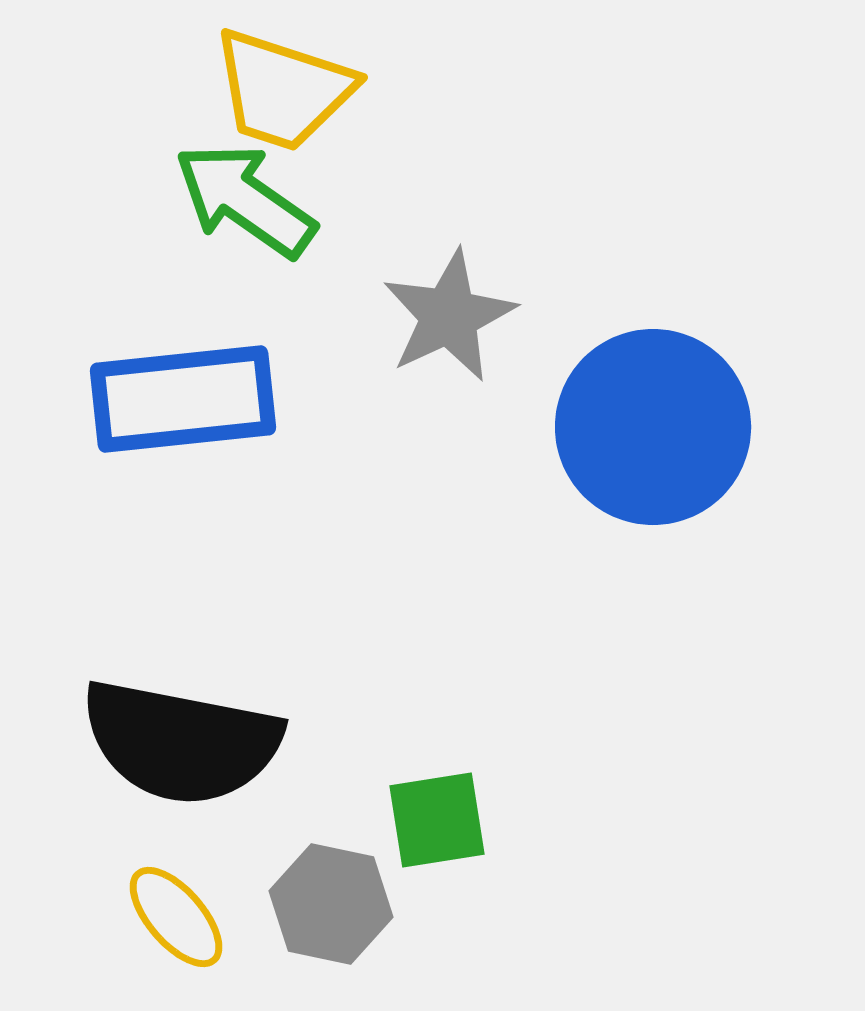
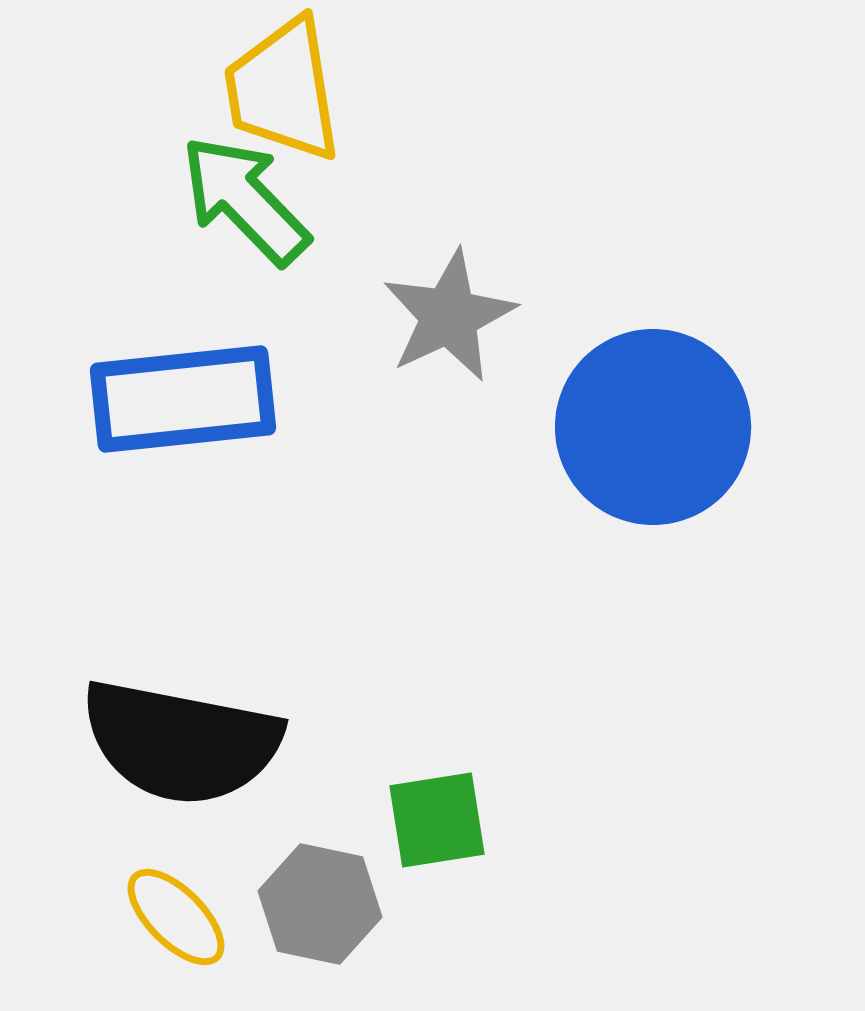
yellow trapezoid: rotated 63 degrees clockwise
green arrow: rotated 11 degrees clockwise
gray hexagon: moved 11 px left
yellow ellipse: rotated 4 degrees counterclockwise
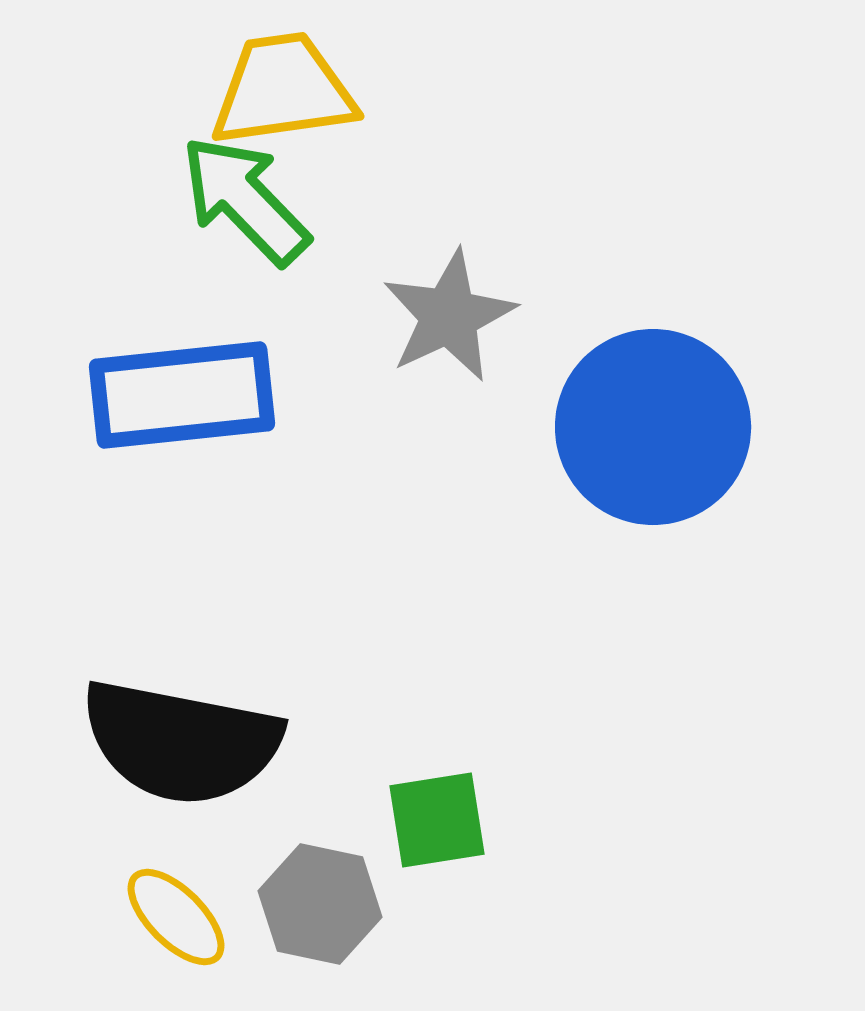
yellow trapezoid: rotated 91 degrees clockwise
blue rectangle: moved 1 px left, 4 px up
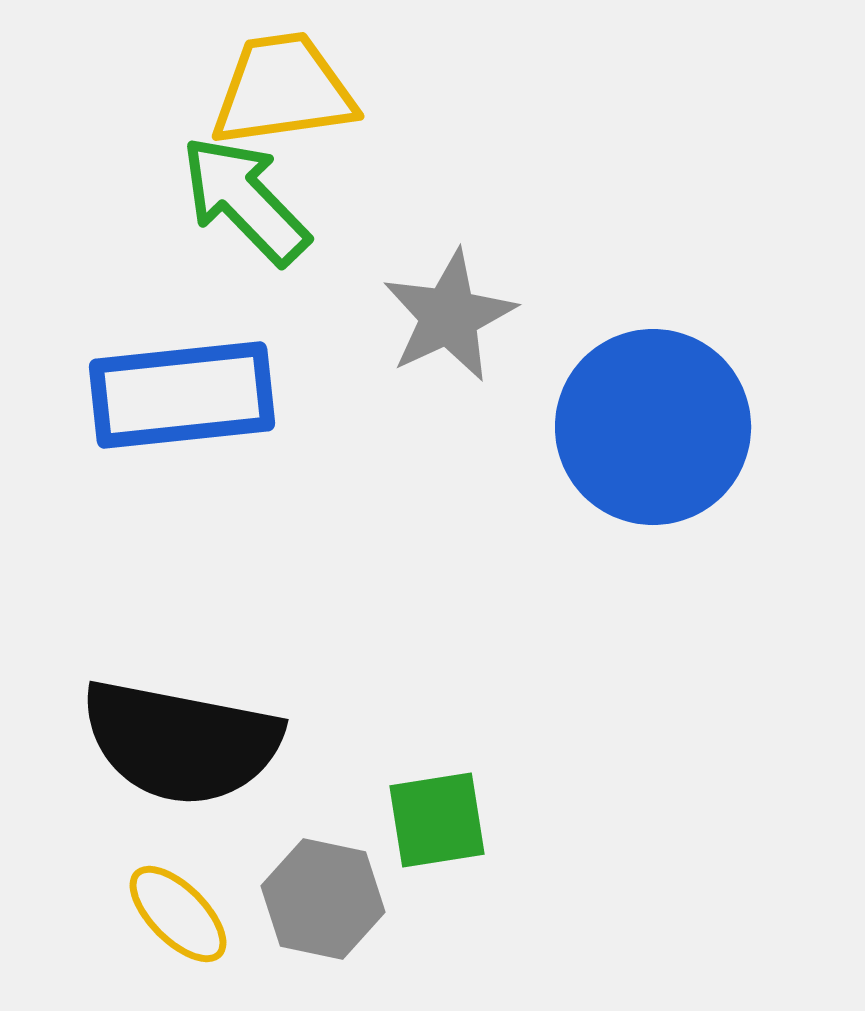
gray hexagon: moved 3 px right, 5 px up
yellow ellipse: moved 2 px right, 3 px up
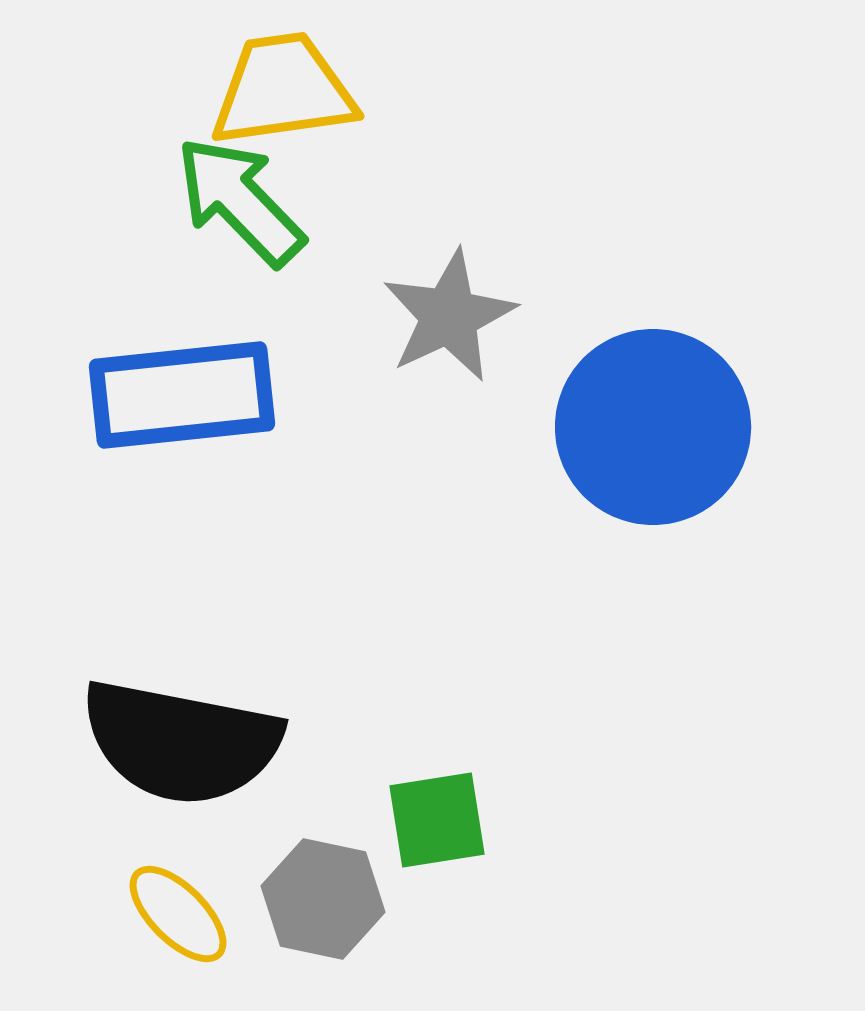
green arrow: moved 5 px left, 1 px down
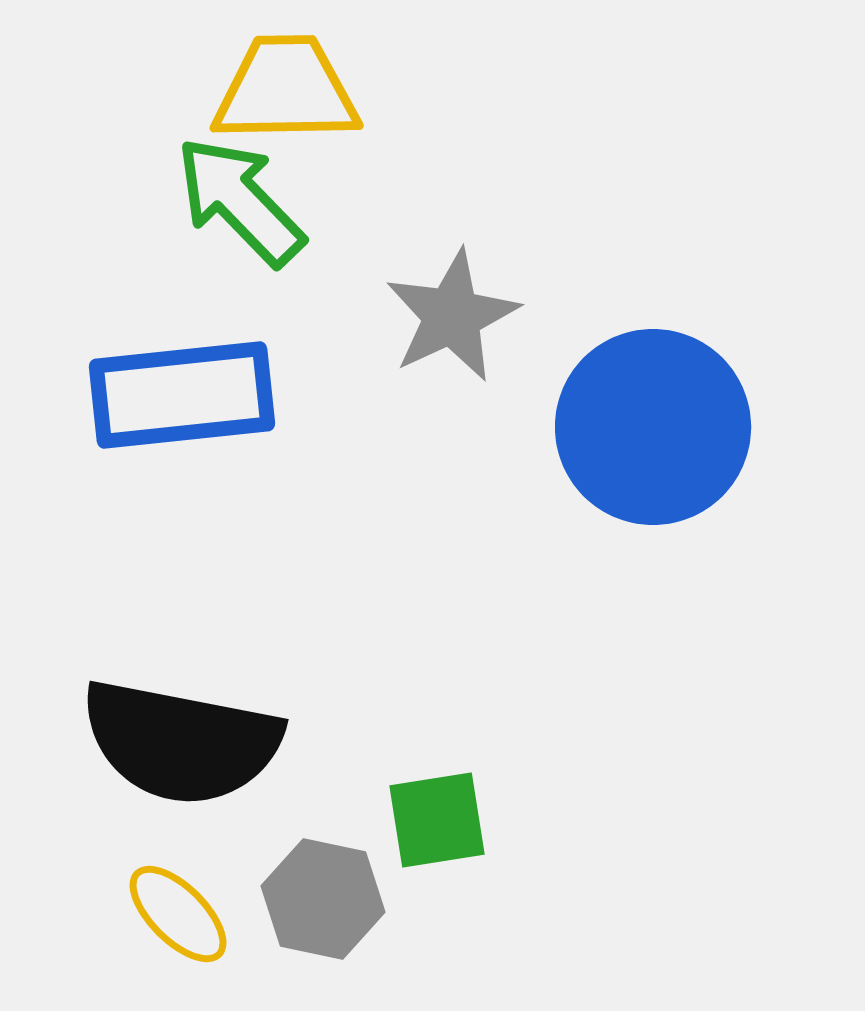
yellow trapezoid: moved 3 px right; rotated 7 degrees clockwise
gray star: moved 3 px right
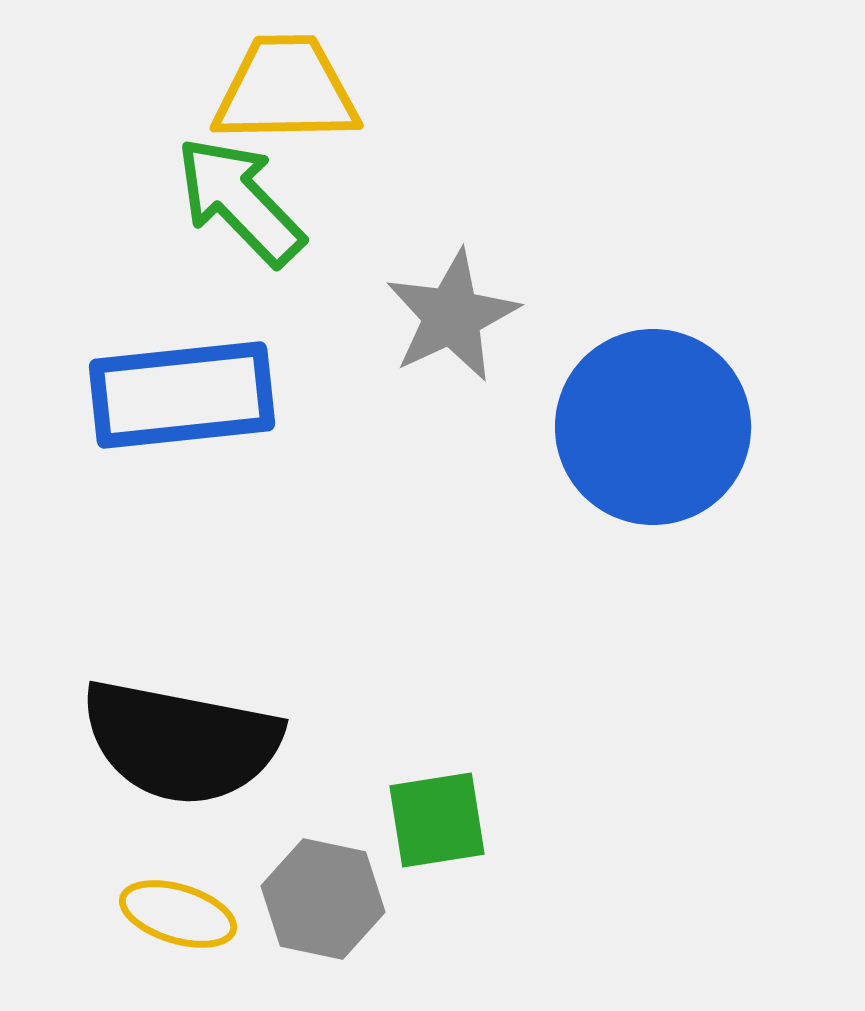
yellow ellipse: rotated 28 degrees counterclockwise
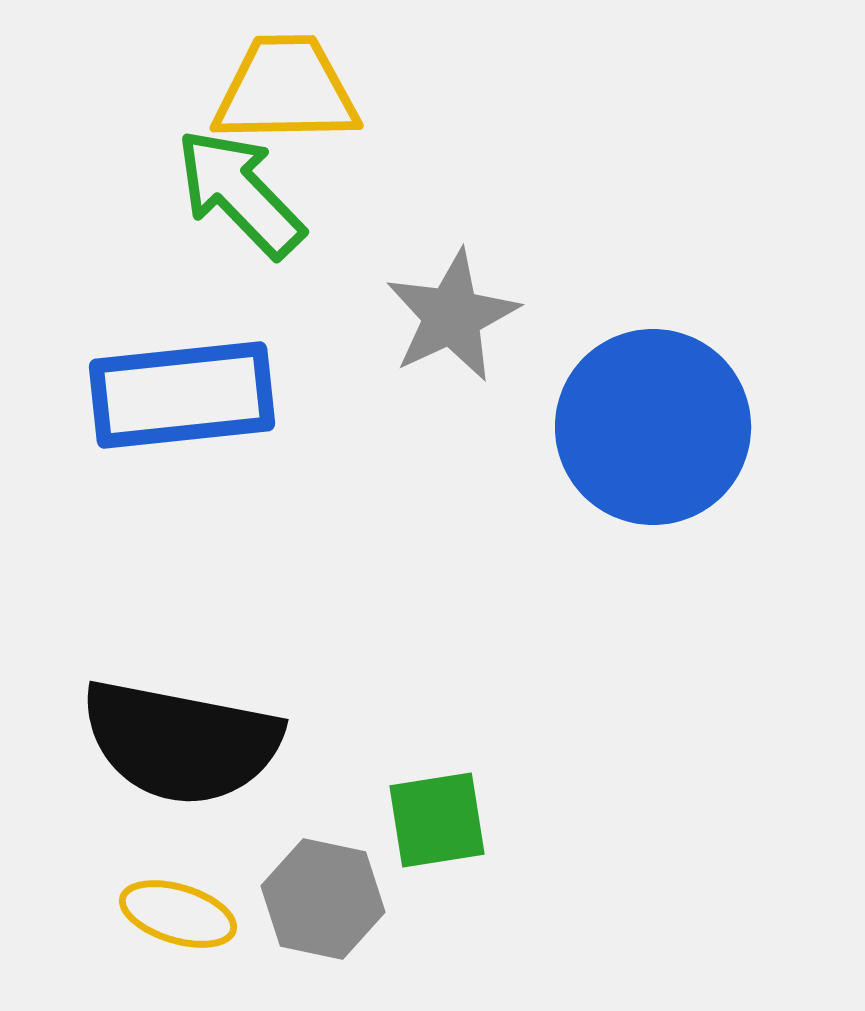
green arrow: moved 8 px up
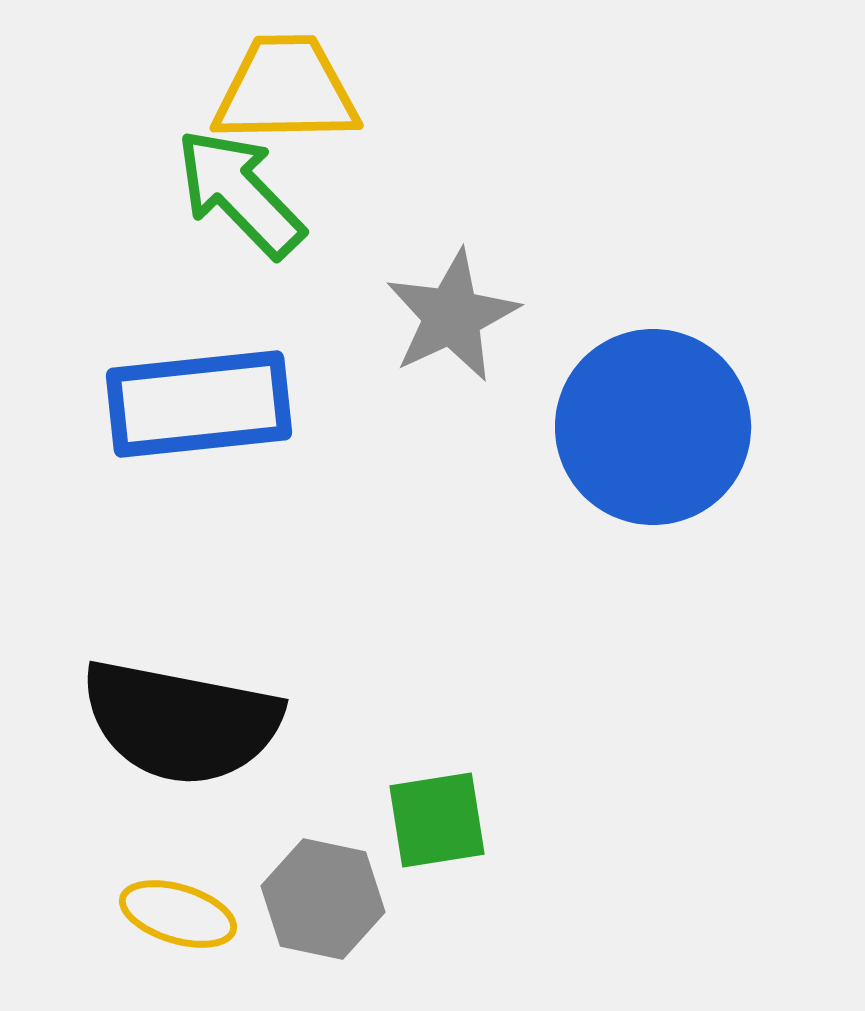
blue rectangle: moved 17 px right, 9 px down
black semicircle: moved 20 px up
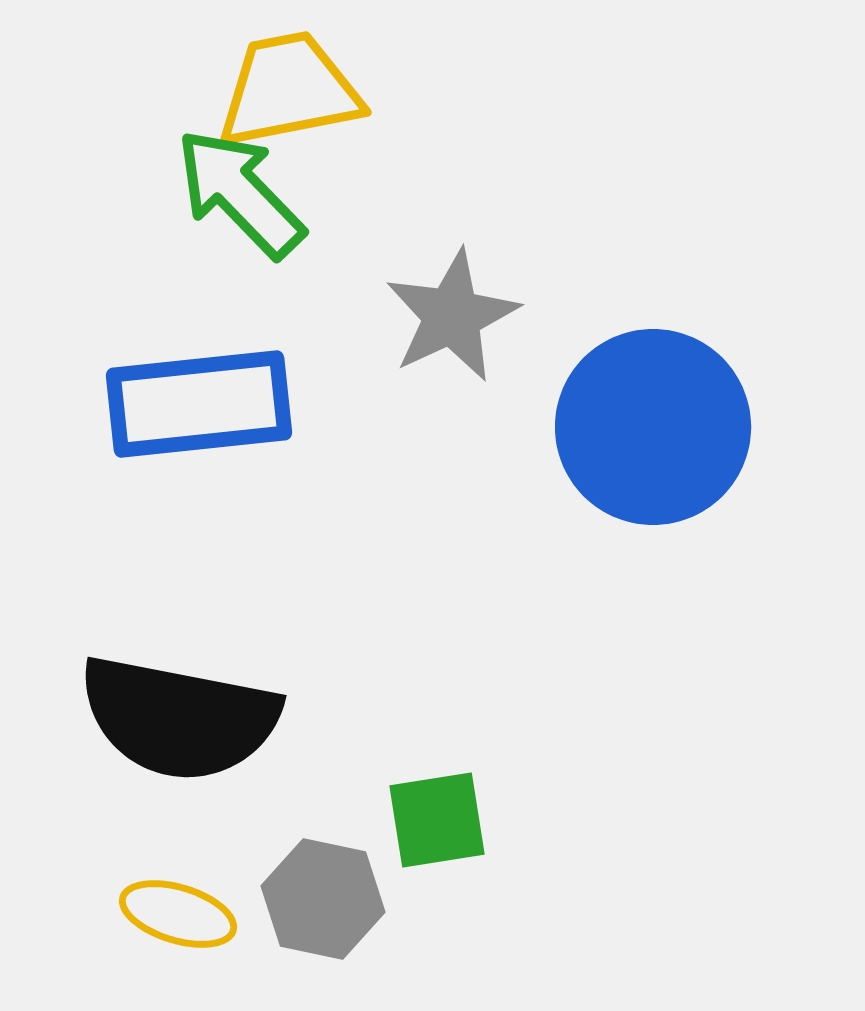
yellow trapezoid: moved 3 px right; rotated 10 degrees counterclockwise
black semicircle: moved 2 px left, 4 px up
